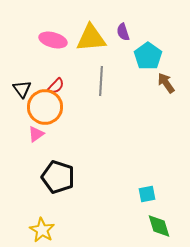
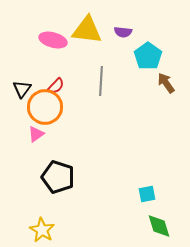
purple semicircle: rotated 66 degrees counterclockwise
yellow triangle: moved 4 px left, 8 px up; rotated 12 degrees clockwise
black triangle: rotated 12 degrees clockwise
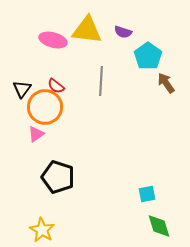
purple semicircle: rotated 12 degrees clockwise
red semicircle: rotated 84 degrees clockwise
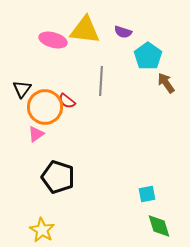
yellow triangle: moved 2 px left
red semicircle: moved 11 px right, 15 px down
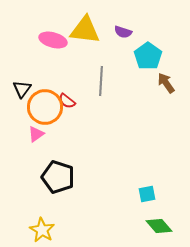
green diamond: rotated 24 degrees counterclockwise
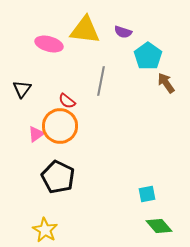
pink ellipse: moved 4 px left, 4 px down
gray line: rotated 8 degrees clockwise
orange circle: moved 15 px right, 19 px down
black pentagon: rotated 8 degrees clockwise
yellow star: moved 3 px right
